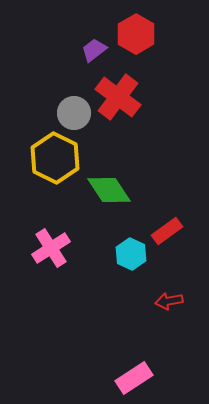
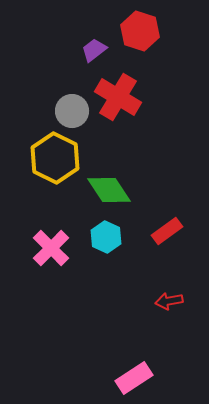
red hexagon: moved 4 px right, 3 px up; rotated 12 degrees counterclockwise
red cross: rotated 6 degrees counterclockwise
gray circle: moved 2 px left, 2 px up
pink cross: rotated 12 degrees counterclockwise
cyan hexagon: moved 25 px left, 17 px up
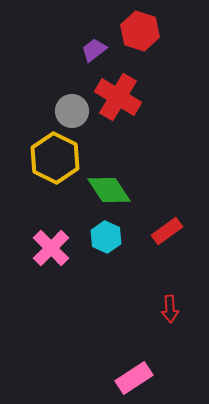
red arrow: moved 1 px right, 8 px down; rotated 84 degrees counterclockwise
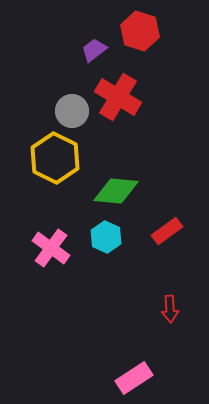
green diamond: moved 7 px right, 1 px down; rotated 51 degrees counterclockwise
pink cross: rotated 9 degrees counterclockwise
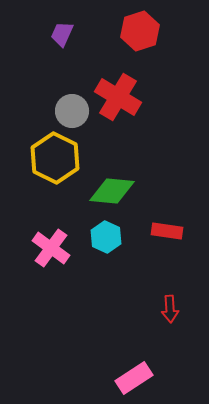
red hexagon: rotated 24 degrees clockwise
purple trapezoid: moved 32 px left, 16 px up; rotated 28 degrees counterclockwise
green diamond: moved 4 px left
red rectangle: rotated 44 degrees clockwise
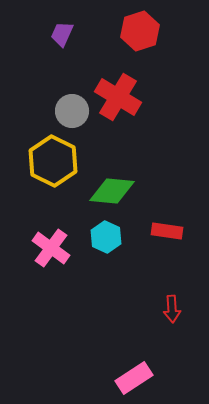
yellow hexagon: moved 2 px left, 3 px down
red arrow: moved 2 px right
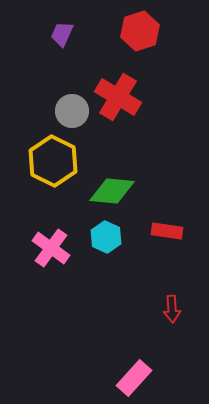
pink rectangle: rotated 15 degrees counterclockwise
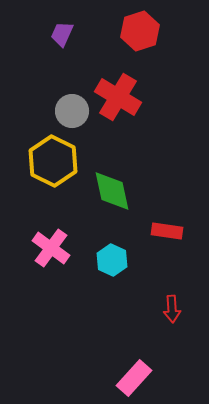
green diamond: rotated 72 degrees clockwise
cyan hexagon: moved 6 px right, 23 px down
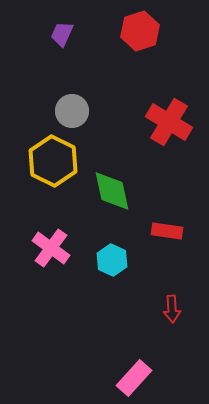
red cross: moved 51 px right, 25 px down
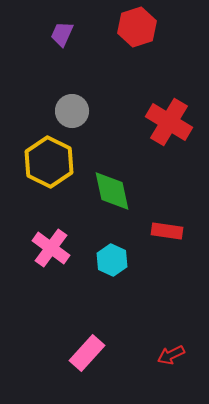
red hexagon: moved 3 px left, 4 px up
yellow hexagon: moved 4 px left, 1 px down
red arrow: moved 1 px left, 46 px down; rotated 68 degrees clockwise
pink rectangle: moved 47 px left, 25 px up
